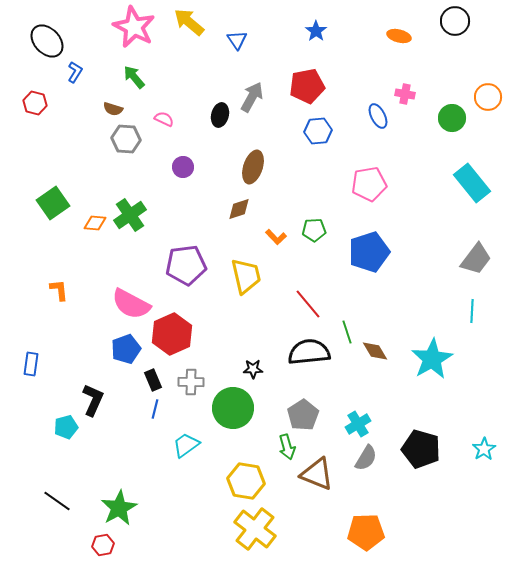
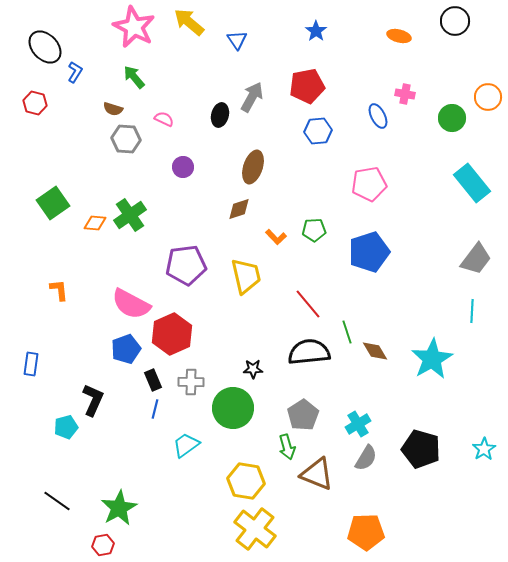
black ellipse at (47, 41): moved 2 px left, 6 px down
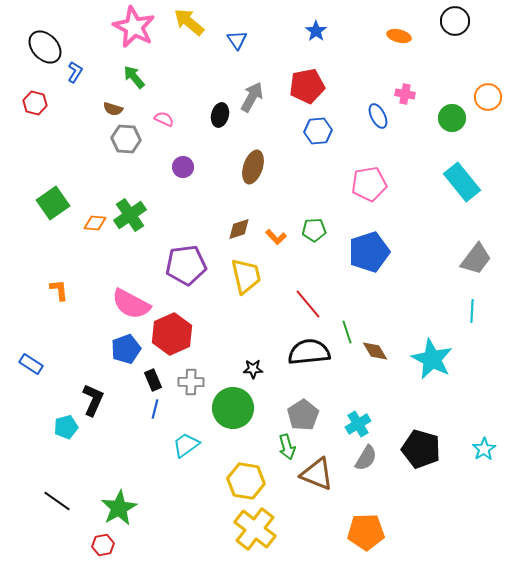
cyan rectangle at (472, 183): moved 10 px left, 1 px up
brown diamond at (239, 209): moved 20 px down
cyan star at (432, 359): rotated 15 degrees counterclockwise
blue rectangle at (31, 364): rotated 65 degrees counterclockwise
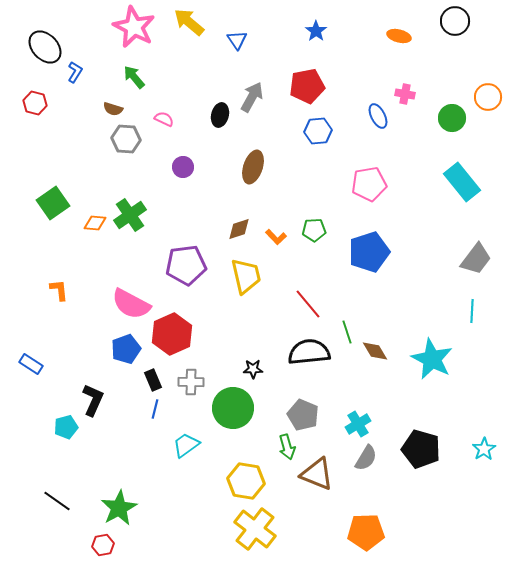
gray pentagon at (303, 415): rotated 16 degrees counterclockwise
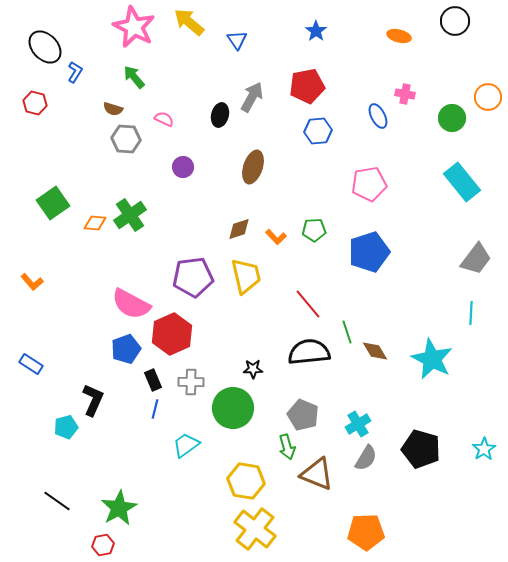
purple pentagon at (186, 265): moved 7 px right, 12 px down
orange L-shape at (59, 290): moved 27 px left, 8 px up; rotated 145 degrees clockwise
cyan line at (472, 311): moved 1 px left, 2 px down
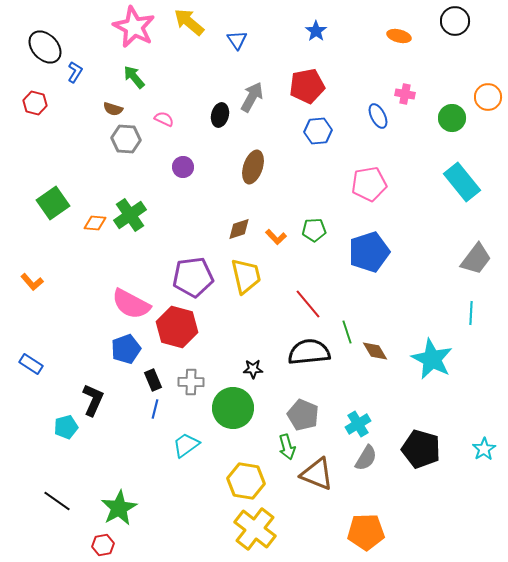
red hexagon at (172, 334): moved 5 px right, 7 px up; rotated 21 degrees counterclockwise
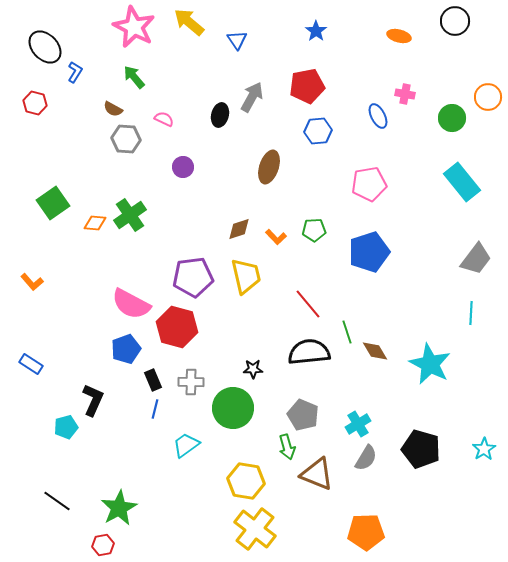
brown semicircle at (113, 109): rotated 12 degrees clockwise
brown ellipse at (253, 167): moved 16 px right
cyan star at (432, 359): moved 2 px left, 5 px down
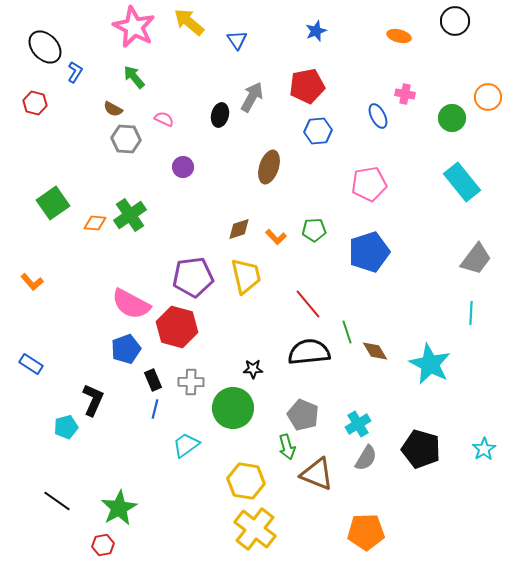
blue star at (316, 31): rotated 15 degrees clockwise
